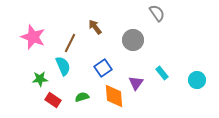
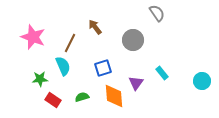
blue square: rotated 18 degrees clockwise
cyan circle: moved 5 px right, 1 px down
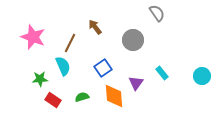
blue square: rotated 18 degrees counterclockwise
cyan circle: moved 5 px up
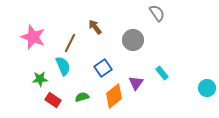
cyan circle: moved 5 px right, 12 px down
orange diamond: rotated 55 degrees clockwise
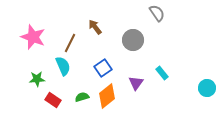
green star: moved 3 px left
orange diamond: moved 7 px left
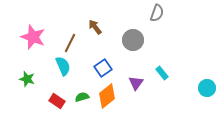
gray semicircle: rotated 54 degrees clockwise
green star: moved 10 px left; rotated 21 degrees clockwise
red rectangle: moved 4 px right, 1 px down
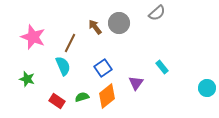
gray semicircle: rotated 30 degrees clockwise
gray circle: moved 14 px left, 17 px up
cyan rectangle: moved 6 px up
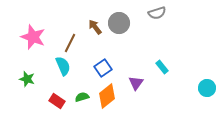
gray semicircle: rotated 24 degrees clockwise
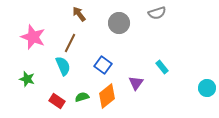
brown arrow: moved 16 px left, 13 px up
blue square: moved 3 px up; rotated 18 degrees counterclockwise
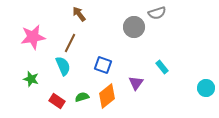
gray circle: moved 15 px right, 4 px down
pink star: rotated 30 degrees counterclockwise
blue square: rotated 18 degrees counterclockwise
green star: moved 4 px right
cyan circle: moved 1 px left
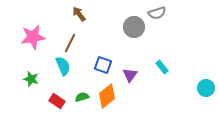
purple triangle: moved 6 px left, 8 px up
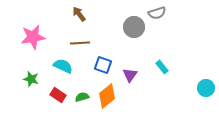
brown line: moved 10 px right; rotated 60 degrees clockwise
cyan semicircle: rotated 42 degrees counterclockwise
red rectangle: moved 1 px right, 6 px up
